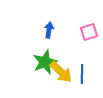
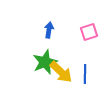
blue line: moved 3 px right
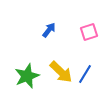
blue arrow: rotated 28 degrees clockwise
green star: moved 18 px left, 14 px down
blue line: rotated 30 degrees clockwise
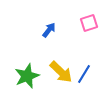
pink square: moved 9 px up
blue line: moved 1 px left
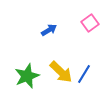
pink square: moved 1 px right; rotated 18 degrees counterclockwise
blue arrow: rotated 21 degrees clockwise
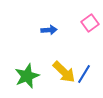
blue arrow: rotated 28 degrees clockwise
yellow arrow: moved 3 px right
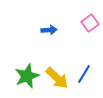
yellow arrow: moved 7 px left, 6 px down
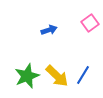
blue arrow: rotated 14 degrees counterclockwise
blue line: moved 1 px left, 1 px down
yellow arrow: moved 2 px up
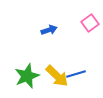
blue line: moved 7 px left, 1 px up; rotated 42 degrees clockwise
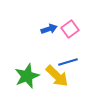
pink square: moved 20 px left, 6 px down
blue arrow: moved 1 px up
blue line: moved 8 px left, 12 px up
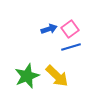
blue line: moved 3 px right, 15 px up
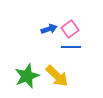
blue line: rotated 18 degrees clockwise
